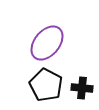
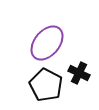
black cross: moved 3 px left, 15 px up; rotated 20 degrees clockwise
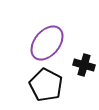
black cross: moved 5 px right, 8 px up; rotated 10 degrees counterclockwise
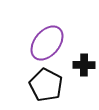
black cross: rotated 15 degrees counterclockwise
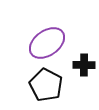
purple ellipse: rotated 15 degrees clockwise
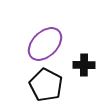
purple ellipse: moved 2 px left, 1 px down; rotated 9 degrees counterclockwise
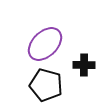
black pentagon: rotated 12 degrees counterclockwise
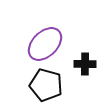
black cross: moved 1 px right, 1 px up
